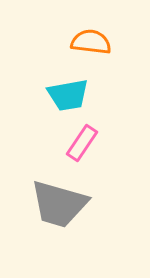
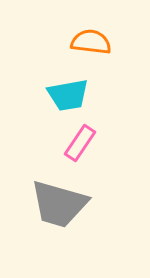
pink rectangle: moved 2 px left
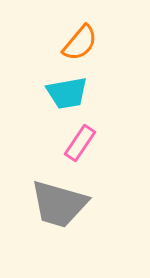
orange semicircle: moved 11 px left, 1 px down; rotated 123 degrees clockwise
cyan trapezoid: moved 1 px left, 2 px up
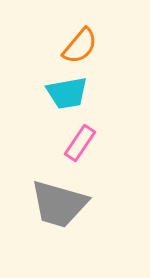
orange semicircle: moved 3 px down
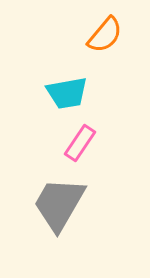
orange semicircle: moved 25 px right, 11 px up
gray trapezoid: rotated 104 degrees clockwise
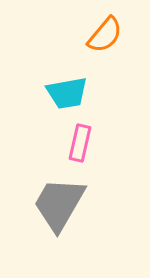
pink rectangle: rotated 21 degrees counterclockwise
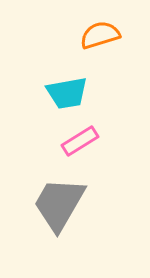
orange semicircle: moved 5 px left; rotated 147 degrees counterclockwise
pink rectangle: moved 2 px up; rotated 45 degrees clockwise
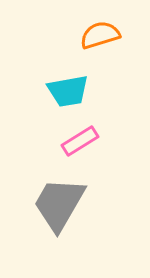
cyan trapezoid: moved 1 px right, 2 px up
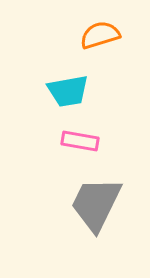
pink rectangle: rotated 42 degrees clockwise
gray trapezoid: moved 37 px right; rotated 4 degrees counterclockwise
